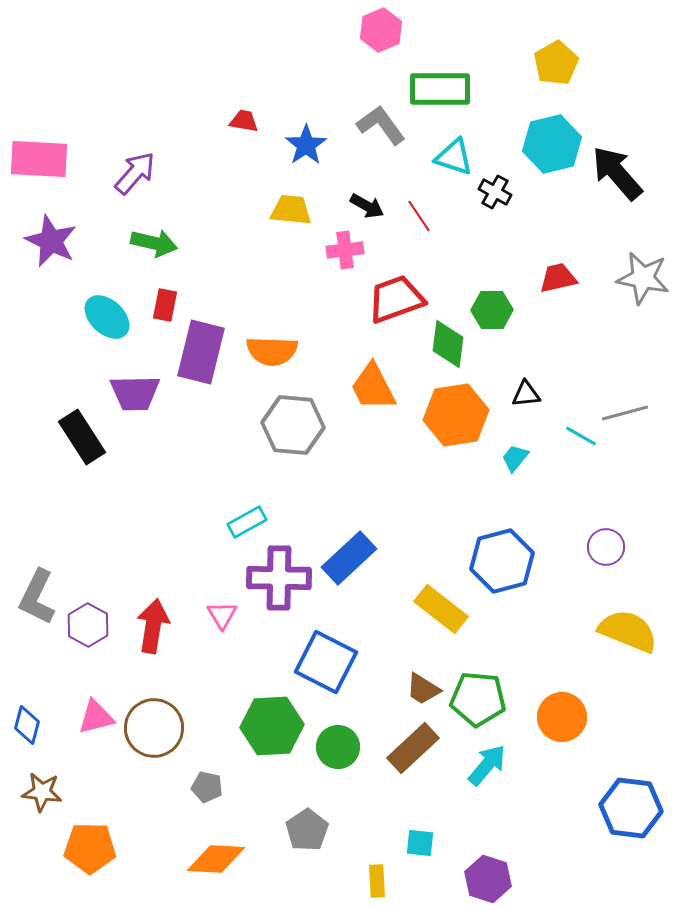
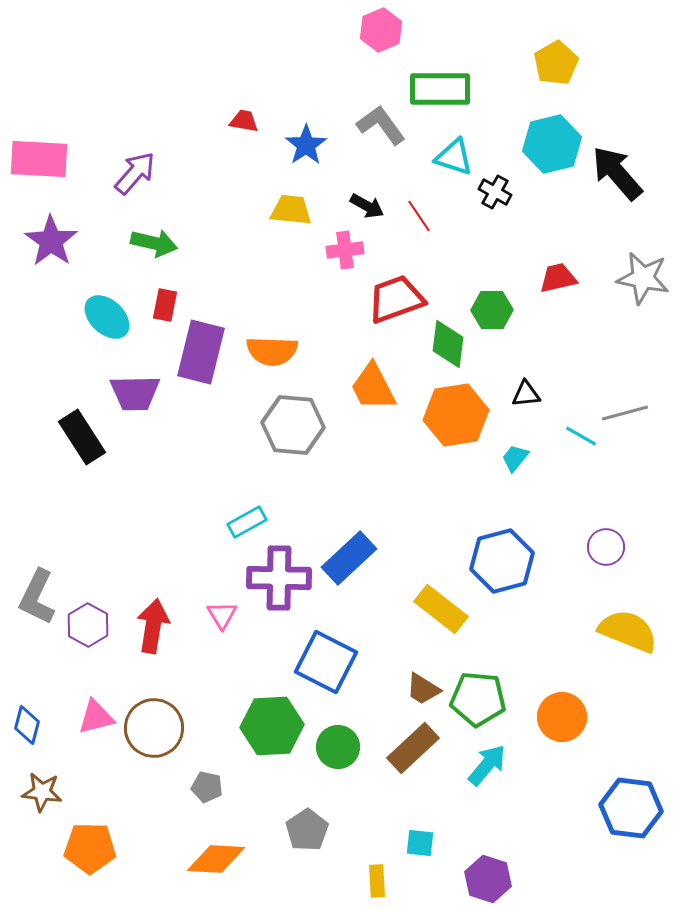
purple star at (51, 241): rotated 10 degrees clockwise
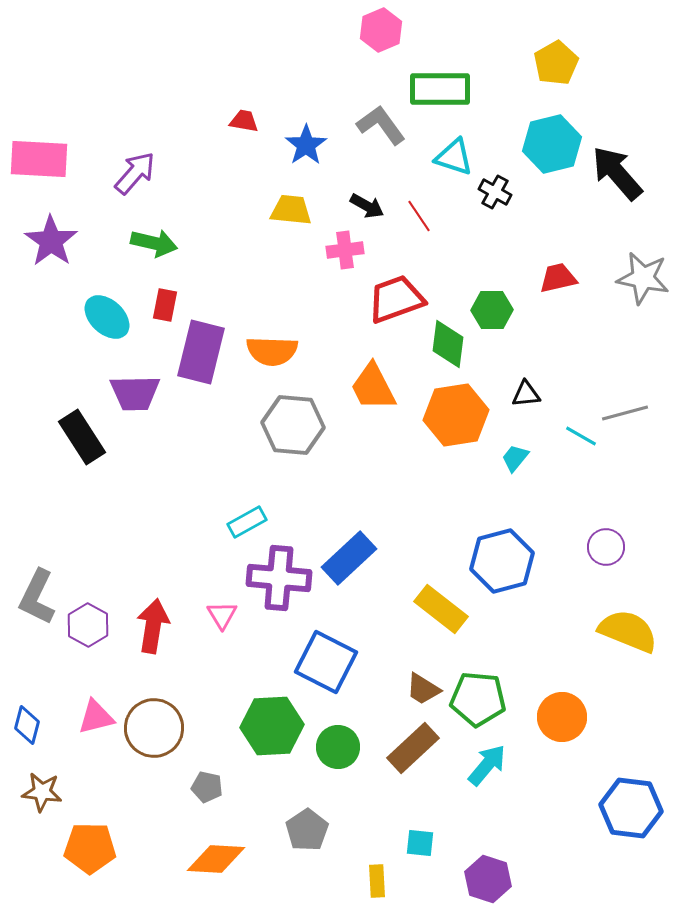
purple cross at (279, 578): rotated 4 degrees clockwise
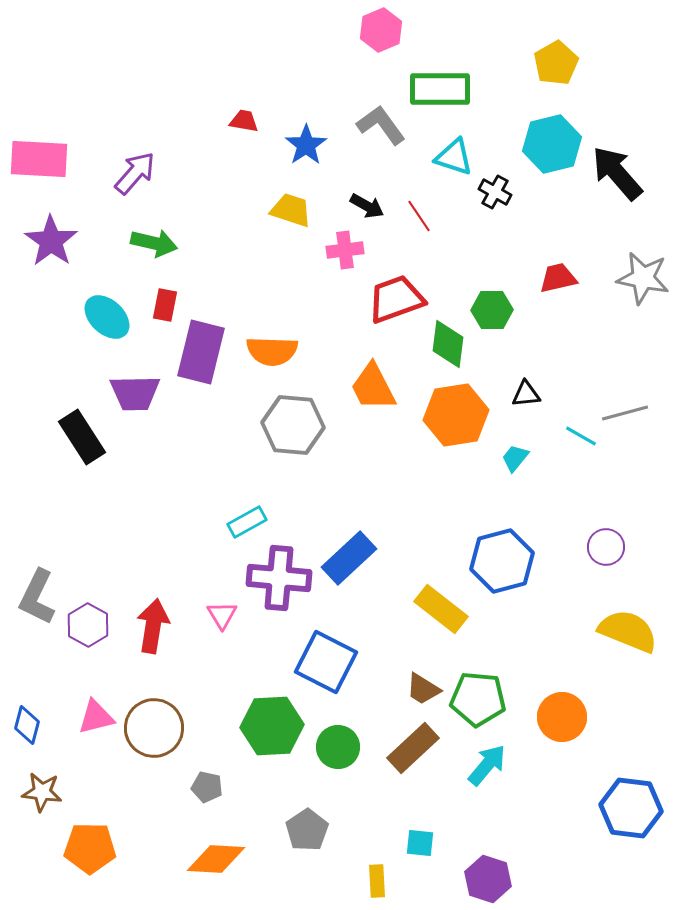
yellow trapezoid at (291, 210): rotated 12 degrees clockwise
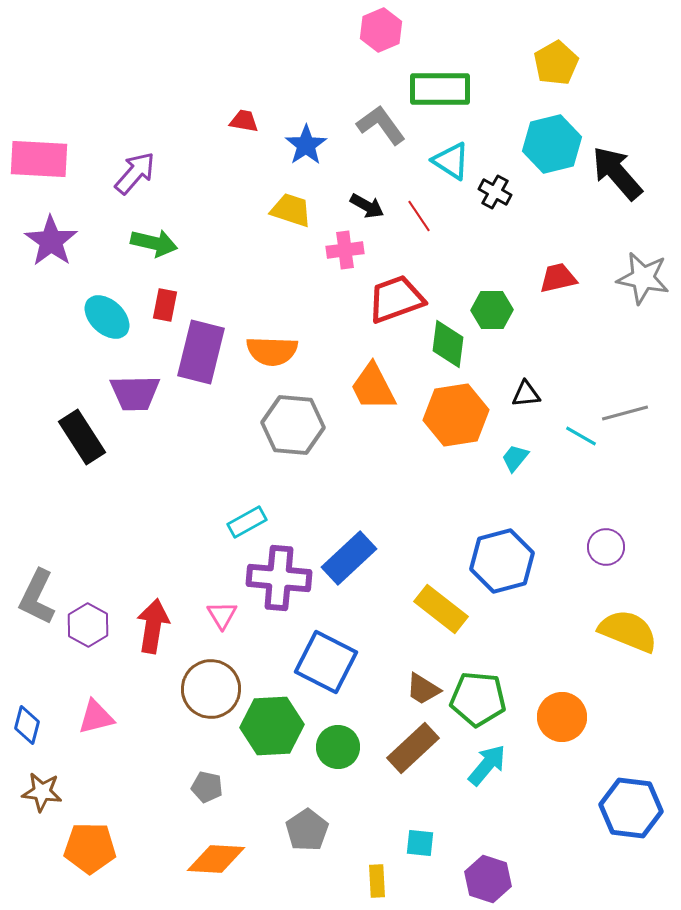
cyan triangle at (454, 157): moved 3 px left, 4 px down; rotated 15 degrees clockwise
brown circle at (154, 728): moved 57 px right, 39 px up
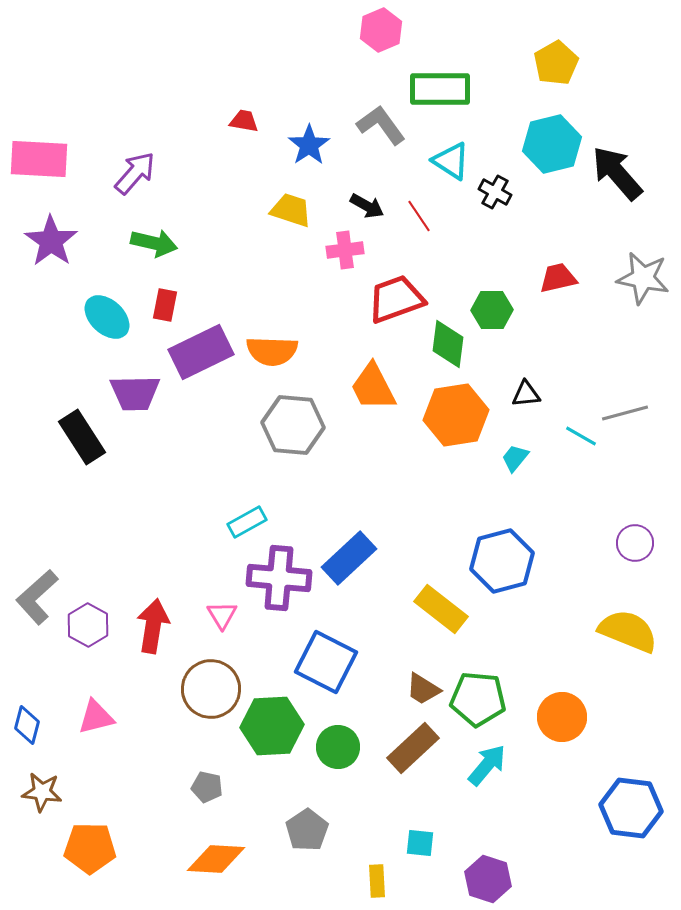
blue star at (306, 145): moved 3 px right
purple rectangle at (201, 352): rotated 50 degrees clockwise
purple circle at (606, 547): moved 29 px right, 4 px up
gray L-shape at (37, 597): rotated 22 degrees clockwise
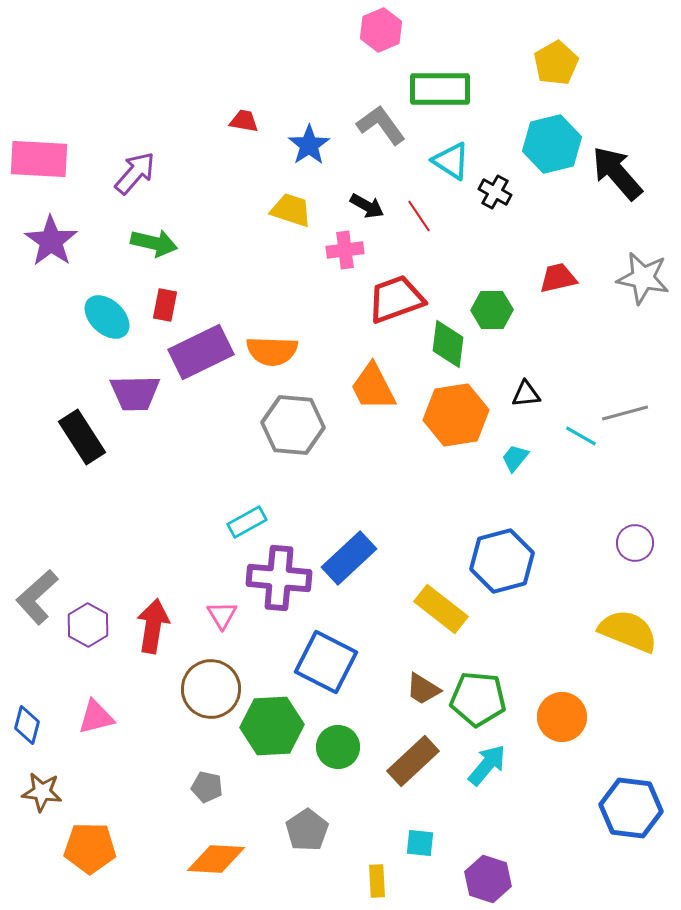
brown rectangle at (413, 748): moved 13 px down
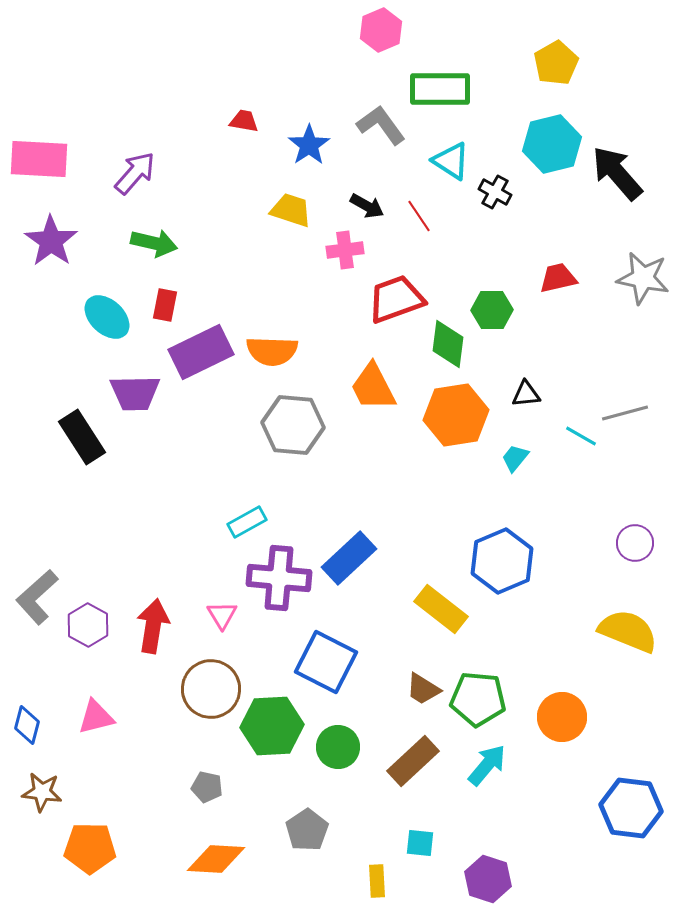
blue hexagon at (502, 561): rotated 8 degrees counterclockwise
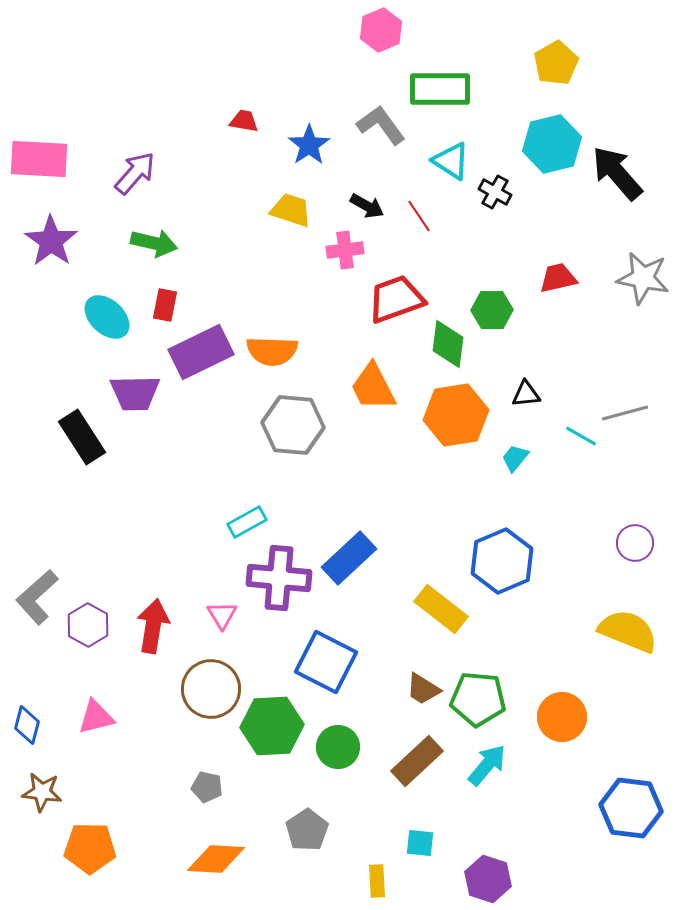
brown rectangle at (413, 761): moved 4 px right
